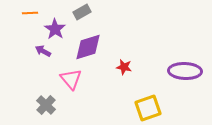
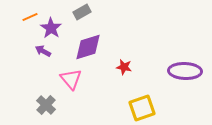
orange line: moved 4 px down; rotated 21 degrees counterclockwise
purple star: moved 4 px left, 1 px up
yellow square: moved 6 px left
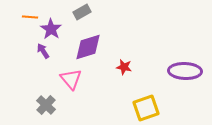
orange line: rotated 28 degrees clockwise
purple star: moved 1 px down
purple arrow: rotated 28 degrees clockwise
yellow square: moved 4 px right
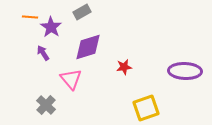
purple star: moved 2 px up
purple arrow: moved 2 px down
red star: rotated 21 degrees counterclockwise
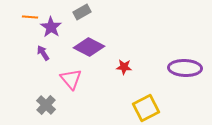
purple diamond: moved 1 px right; rotated 44 degrees clockwise
red star: rotated 14 degrees clockwise
purple ellipse: moved 3 px up
yellow square: rotated 8 degrees counterclockwise
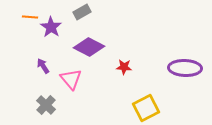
purple arrow: moved 13 px down
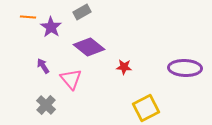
orange line: moved 2 px left
purple diamond: rotated 12 degrees clockwise
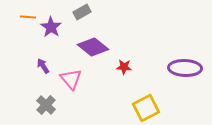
purple diamond: moved 4 px right
